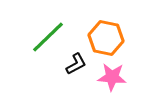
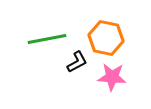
green line: moved 1 px left, 2 px down; rotated 33 degrees clockwise
black L-shape: moved 1 px right, 2 px up
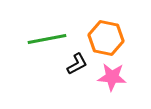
black L-shape: moved 2 px down
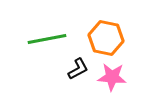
black L-shape: moved 1 px right, 5 px down
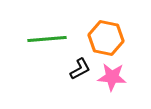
green line: rotated 6 degrees clockwise
black L-shape: moved 2 px right
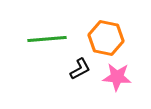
pink star: moved 5 px right
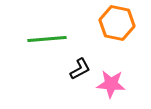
orange hexagon: moved 11 px right, 15 px up
pink star: moved 6 px left, 7 px down
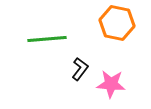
black L-shape: rotated 25 degrees counterclockwise
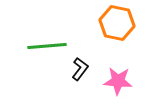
green line: moved 7 px down
pink star: moved 7 px right, 3 px up
